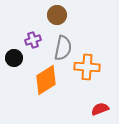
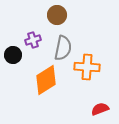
black circle: moved 1 px left, 3 px up
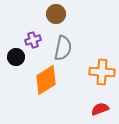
brown circle: moved 1 px left, 1 px up
black circle: moved 3 px right, 2 px down
orange cross: moved 15 px right, 5 px down
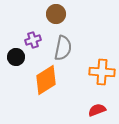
red semicircle: moved 3 px left, 1 px down
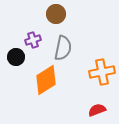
orange cross: rotated 15 degrees counterclockwise
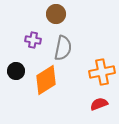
purple cross: rotated 28 degrees clockwise
black circle: moved 14 px down
red semicircle: moved 2 px right, 6 px up
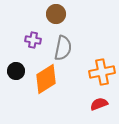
orange diamond: moved 1 px up
